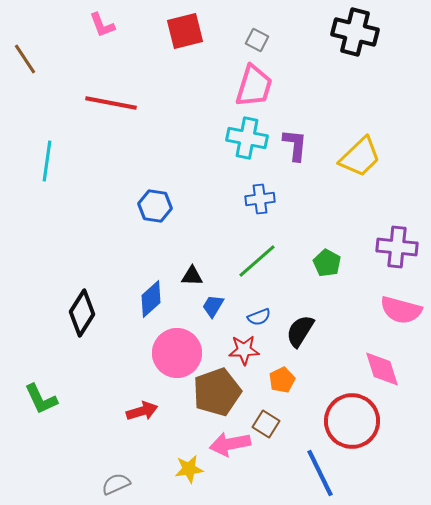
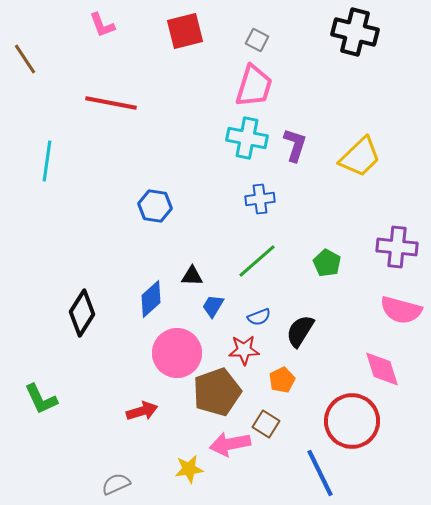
purple L-shape: rotated 12 degrees clockwise
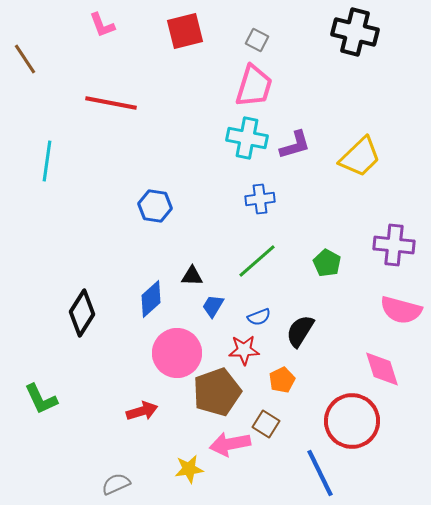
purple L-shape: rotated 56 degrees clockwise
purple cross: moved 3 px left, 2 px up
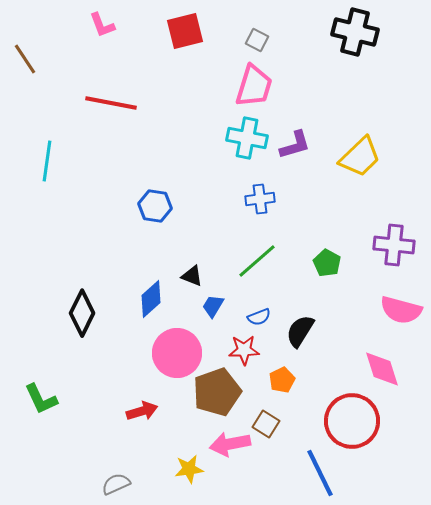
black triangle: rotated 20 degrees clockwise
black diamond: rotated 6 degrees counterclockwise
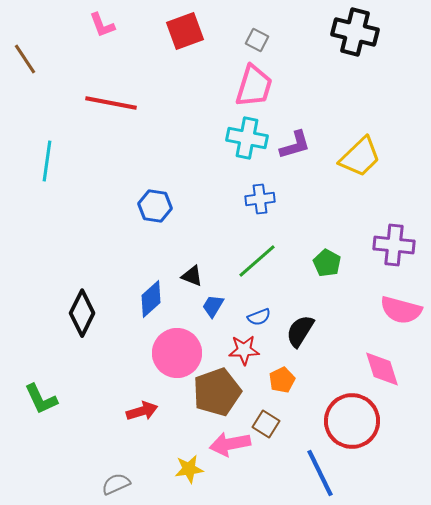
red square: rotated 6 degrees counterclockwise
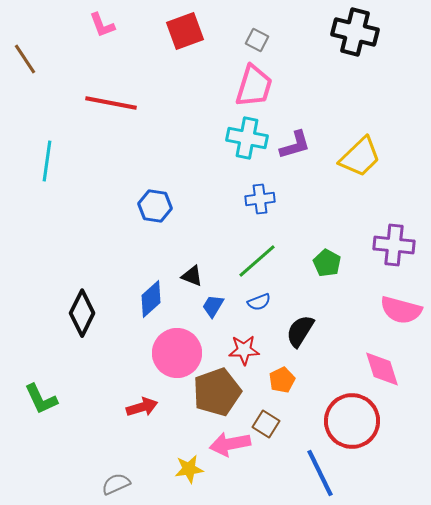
blue semicircle: moved 15 px up
red arrow: moved 4 px up
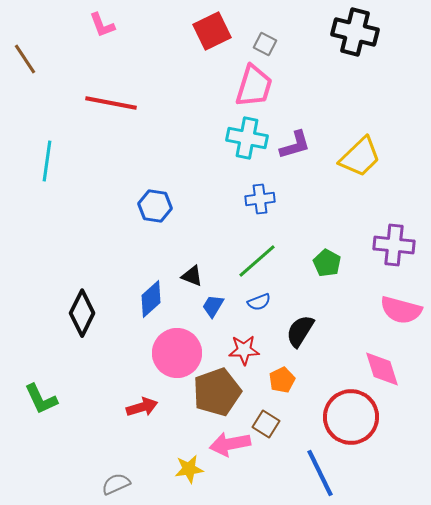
red square: moved 27 px right; rotated 6 degrees counterclockwise
gray square: moved 8 px right, 4 px down
red circle: moved 1 px left, 4 px up
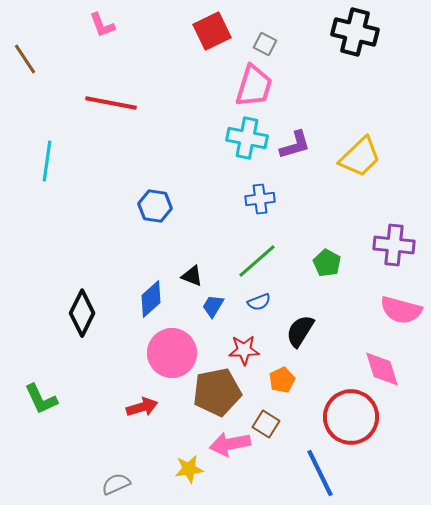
pink circle: moved 5 px left
brown pentagon: rotated 9 degrees clockwise
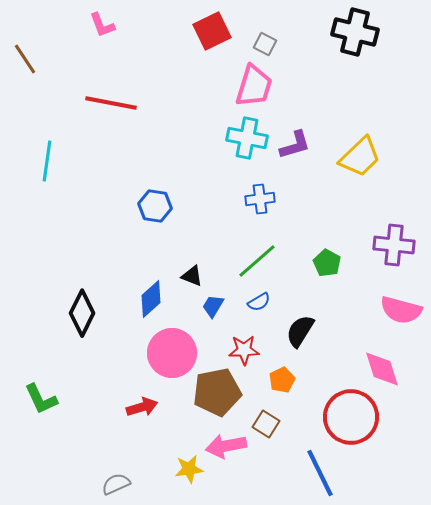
blue semicircle: rotated 10 degrees counterclockwise
pink arrow: moved 4 px left, 2 px down
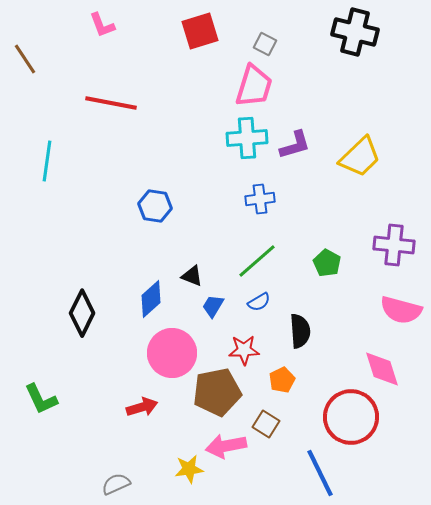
red square: moved 12 px left; rotated 9 degrees clockwise
cyan cross: rotated 15 degrees counterclockwise
black semicircle: rotated 144 degrees clockwise
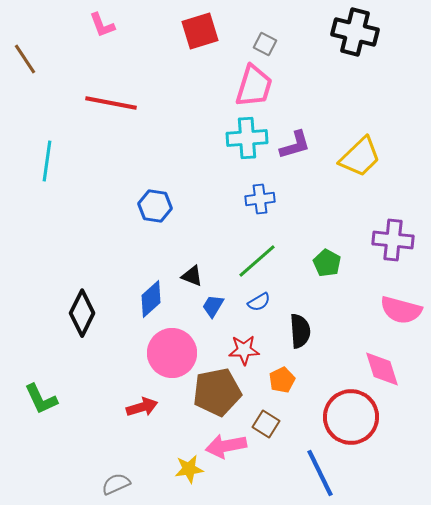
purple cross: moved 1 px left, 5 px up
